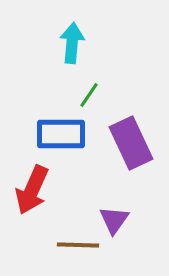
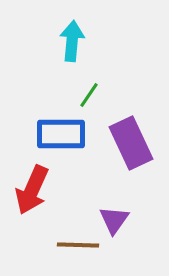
cyan arrow: moved 2 px up
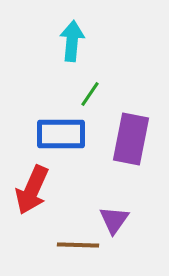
green line: moved 1 px right, 1 px up
purple rectangle: moved 4 px up; rotated 36 degrees clockwise
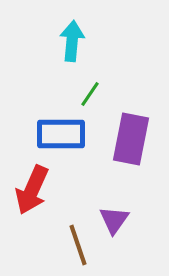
brown line: rotated 69 degrees clockwise
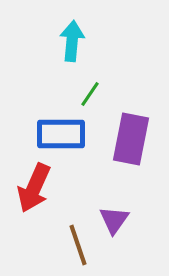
red arrow: moved 2 px right, 2 px up
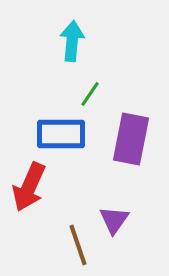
red arrow: moved 5 px left, 1 px up
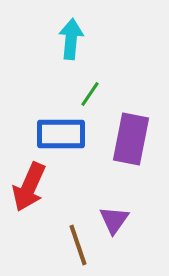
cyan arrow: moved 1 px left, 2 px up
